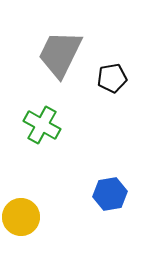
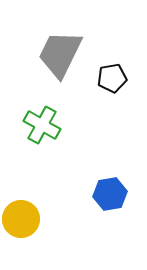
yellow circle: moved 2 px down
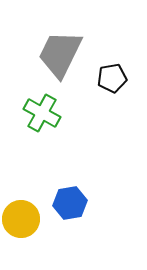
green cross: moved 12 px up
blue hexagon: moved 40 px left, 9 px down
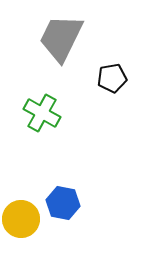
gray trapezoid: moved 1 px right, 16 px up
blue hexagon: moved 7 px left; rotated 20 degrees clockwise
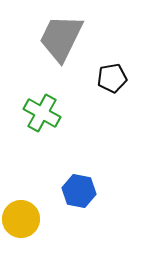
blue hexagon: moved 16 px right, 12 px up
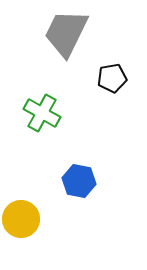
gray trapezoid: moved 5 px right, 5 px up
blue hexagon: moved 10 px up
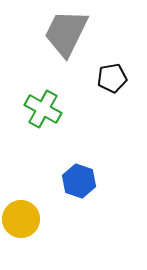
green cross: moved 1 px right, 4 px up
blue hexagon: rotated 8 degrees clockwise
